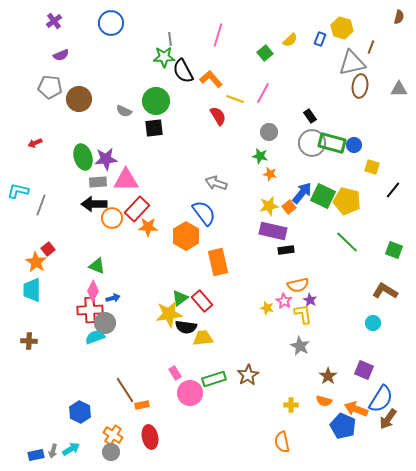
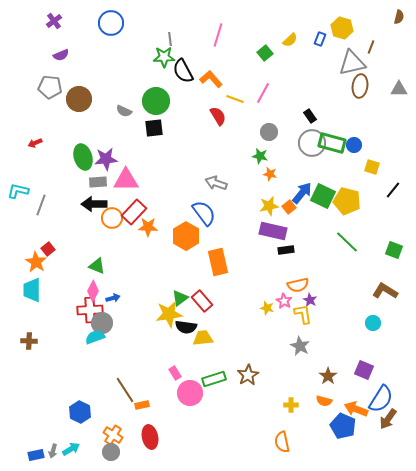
red rectangle at (137, 209): moved 3 px left, 3 px down
gray circle at (105, 323): moved 3 px left
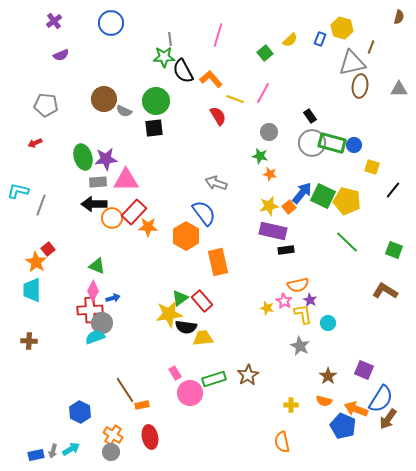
gray pentagon at (50, 87): moved 4 px left, 18 px down
brown circle at (79, 99): moved 25 px right
cyan circle at (373, 323): moved 45 px left
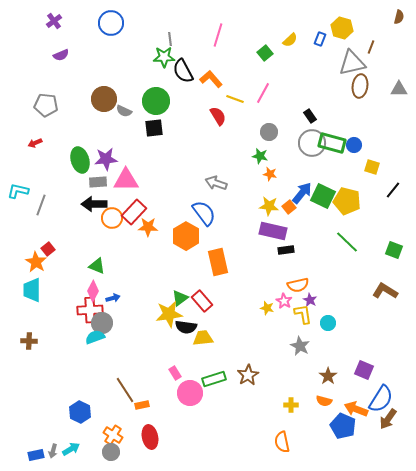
green ellipse at (83, 157): moved 3 px left, 3 px down
yellow star at (269, 206): rotated 18 degrees clockwise
